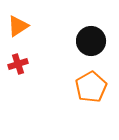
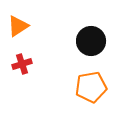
red cross: moved 4 px right
orange pentagon: rotated 20 degrees clockwise
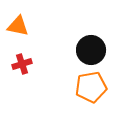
orange triangle: rotated 45 degrees clockwise
black circle: moved 9 px down
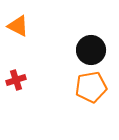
orange triangle: rotated 15 degrees clockwise
red cross: moved 6 px left, 16 px down
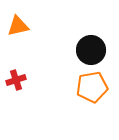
orange triangle: rotated 40 degrees counterclockwise
orange pentagon: moved 1 px right
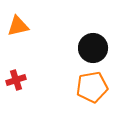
black circle: moved 2 px right, 2 px up
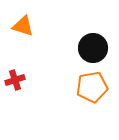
orange triangle: moved 5 px right; rotated 30 degrees clockwise
red cross: moved 1 px left
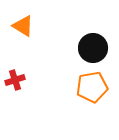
orange triangle: rotated 15 degrees clockwise
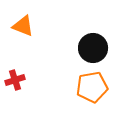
orange triangle: rotated 10 degrees counterclockwise
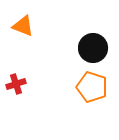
red cross: moved 1 px right, 4 px down
orange pentagon: rotated 28 degrees clockwise
